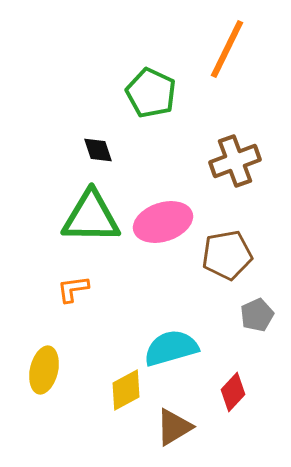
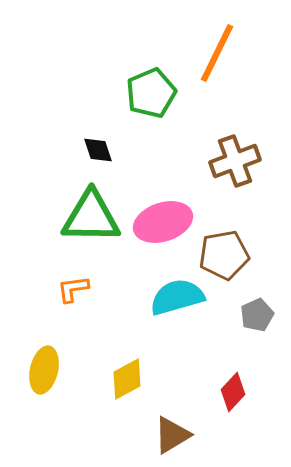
orange line: moved 10 px left, 4 px down
green pentagon: rotated 24 degrees clockwise
brown pentagon: moved 3 px left
cyan semicircle: moved 6 px right, 51 px up
yellow diamond: moved 1 px right, 11 px up
brown triangle: moved 2 px left, 8 px down
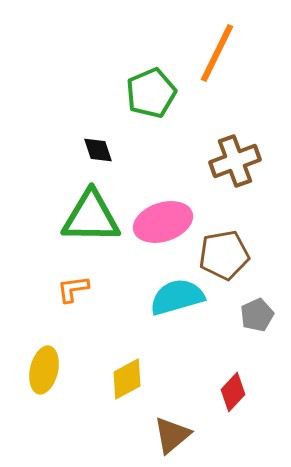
brown triangle: rotated 9 degrees counterclockwise
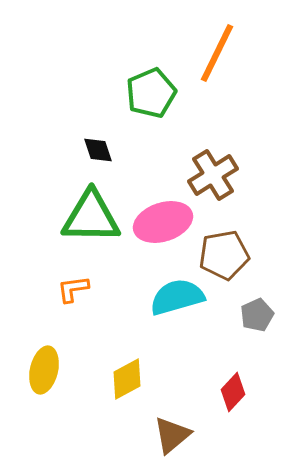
brown cross: moved 22 px left, 14 px down; rotated 12 degrees counterclockwise
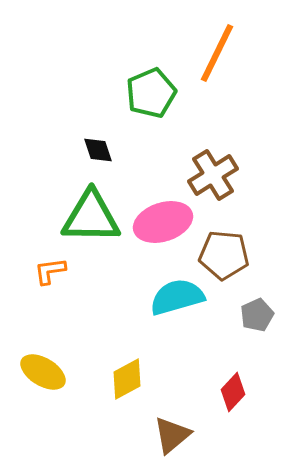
brown pentagon: rotated 15 degrees clockwise
orange L-shape: moved 23 px left, 18 px up
yellow ellipse: moved 1 px left, 2 px down; rotated 72 degrees counterclockwise
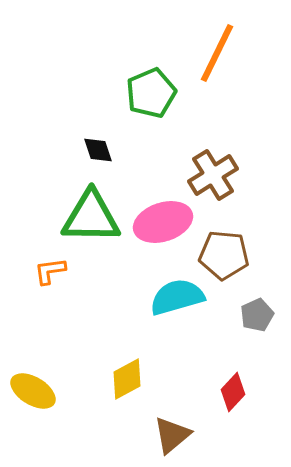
yellow ellipse: moved 10 px left, 19 px down
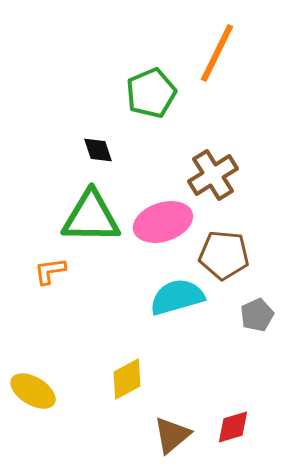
red diamond: moved 35 px down; rotated 30 degrees clockwise
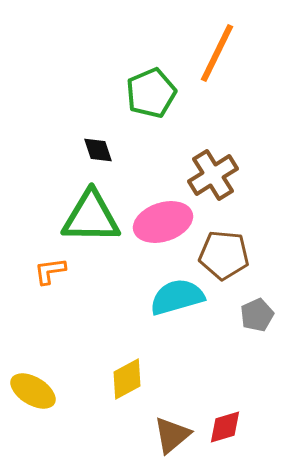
red diamond: moved 8 px left
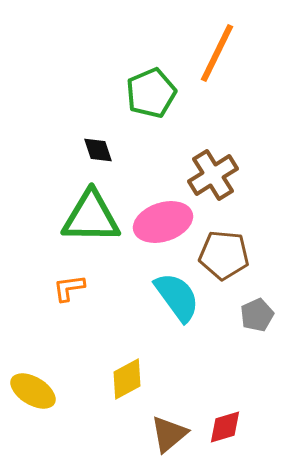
orange L-shape: moved 19 px right, 17 px down
cyan semicircle: rotated 70 degrees clockwise
brown triangle: moved 3 px left, 1 px up
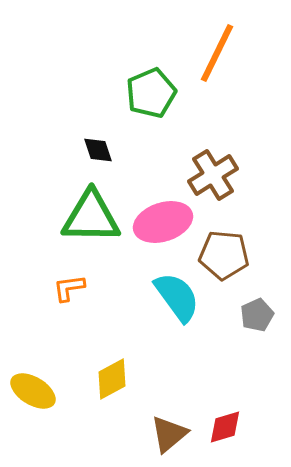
yellow diamond: moved 15 px left
